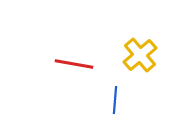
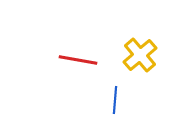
red line: moved 4 px right, 4 px up
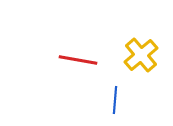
yellow cross: moved 1 px right
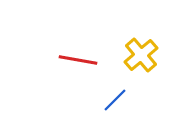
blue line: rotated 40 degrees clockwise
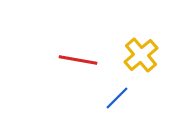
blue line: moved 2 px right, 2 px up
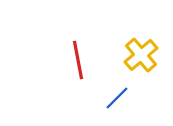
red line: rotated 69 degrees clockwise
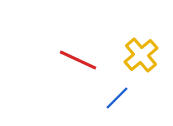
red line: rotated 54 degrees counterclockwise
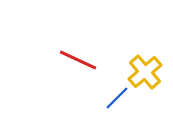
yellow cross: moved 4 px right, 17 px down
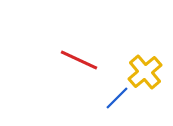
red line: moved 1 px right
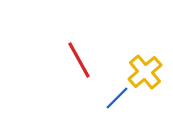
red line: rotated 36 degrees clockwise
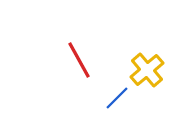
yellow cross: moved 2 px right, 2 px up
